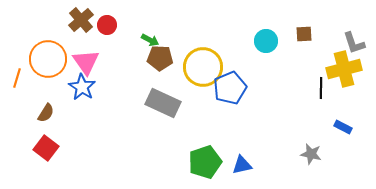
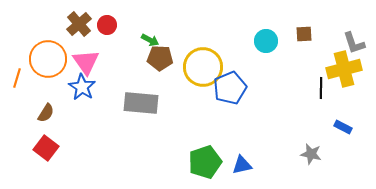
brown cross: moved 2 px left, 4 px down
gray rectangle: moved 22 px left; rotated 20 degrees counterclockwise
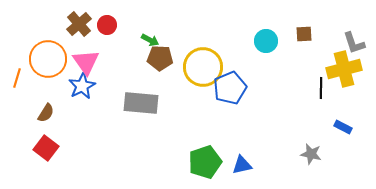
blue star: moved 1 px up; rotated 12 degrees clockwise
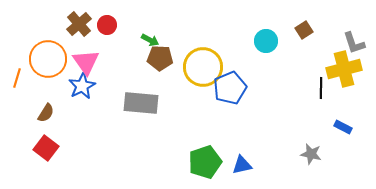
brown square: moved 4 px up; rotated 30 degrees counterclockwise
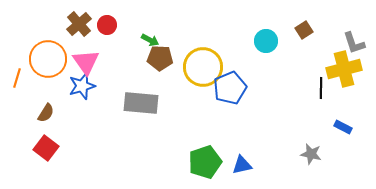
blue star: rotated 12 degrees clockwise
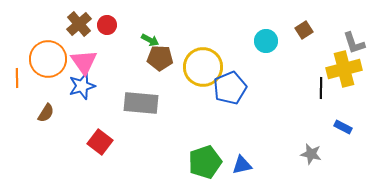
pink triangle: moved 2 px left
orange line: rotated 18 degrees counterclockwise
red square: moved 54 px right, 6 px up
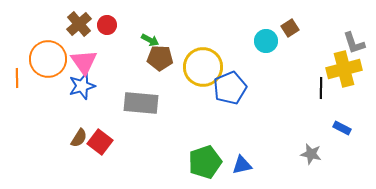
brown square: moved 14 px left, 2 px up
brown semicircle: moved 33 px right, 25 px down
blue rectangle: moved 1 px left, 1 px down
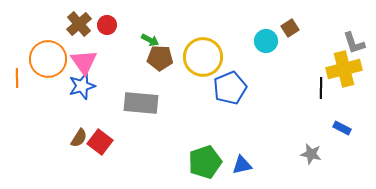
yellow circle: moved 10 px up
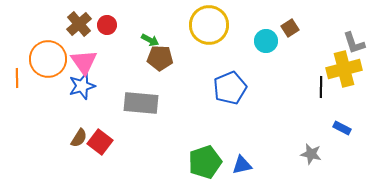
yellow circle: moved 6 px right, 32 px up
black line: moved 1 px up
